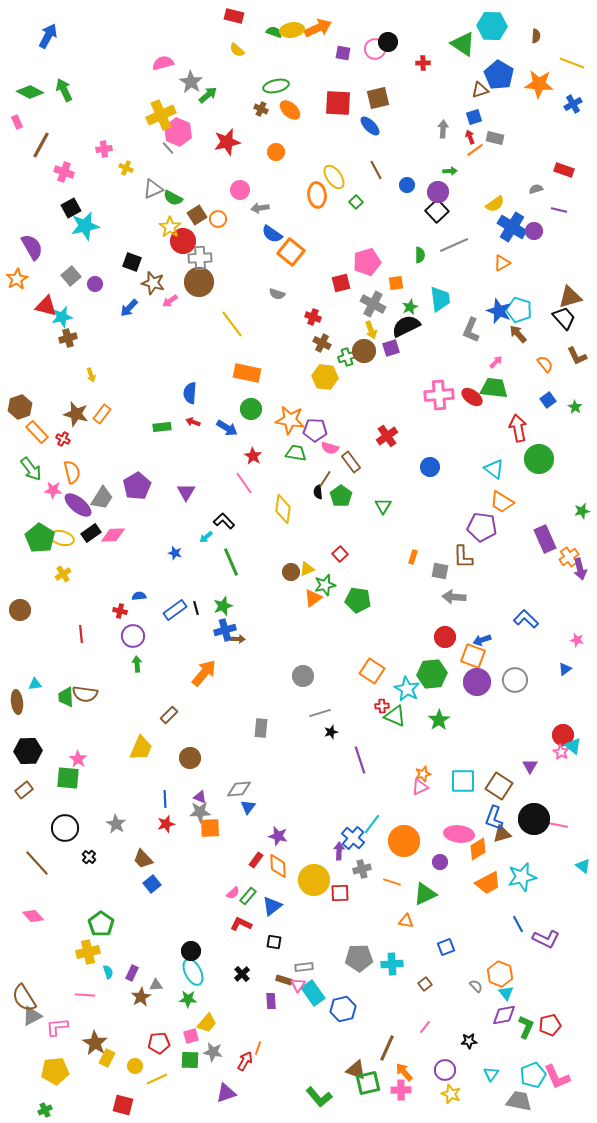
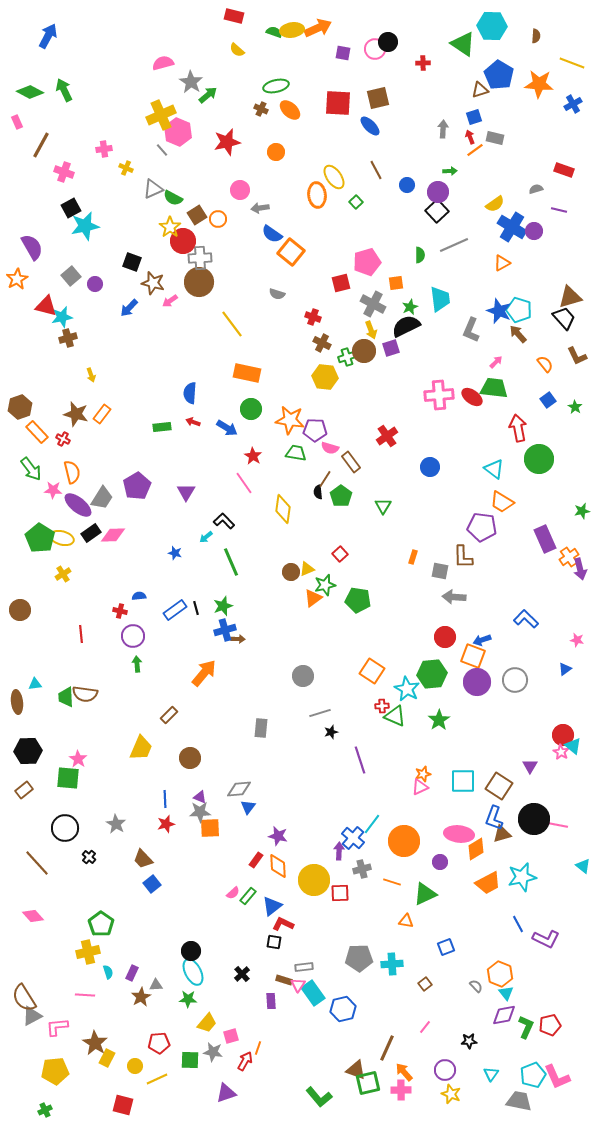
gray line at (168, 148): moved 6 px left, 2 px down
orange diamond at (478, 849): moved 2 px left
red L-shape at (241, 924): moved 42 px right
pink square at (191, 1036): moved 40 px right
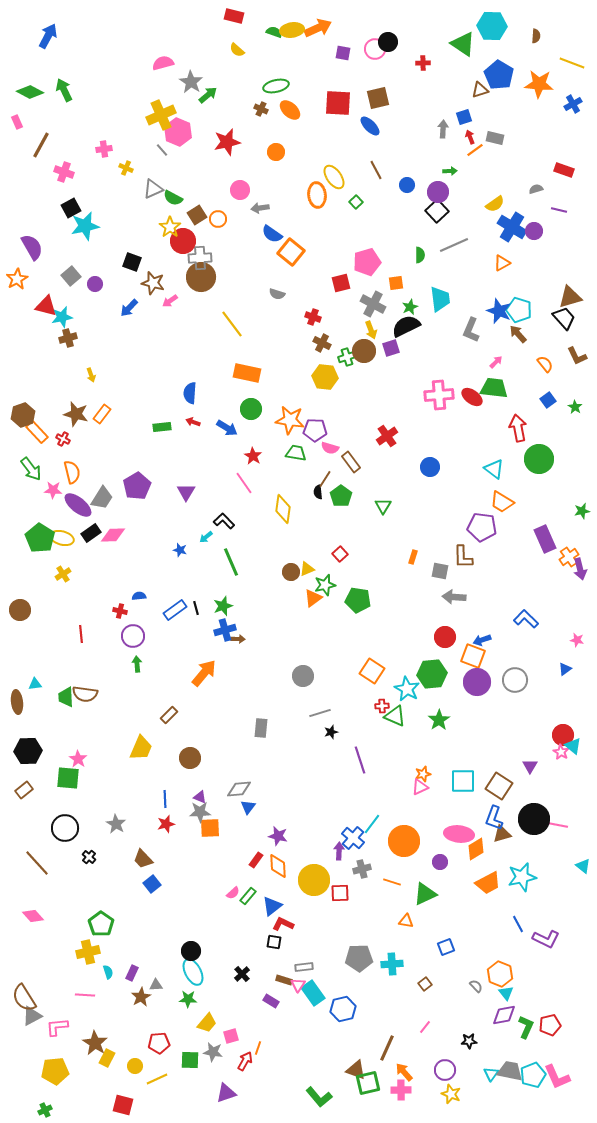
blue square at (474, 117): moved 10 px left
brown circle at (199, 282): moved 2 px right, 5 px up
brown hexagon at (20, 407): moved 3 px right, 8 px down
blue star at (175, 553): moved 5 px right, 3 px up
purple rectangle at (271, 1001): rotated 56 degrees counterclockwise
gray trapezoid at (519, 1101): moved 9 px left, 30 px up
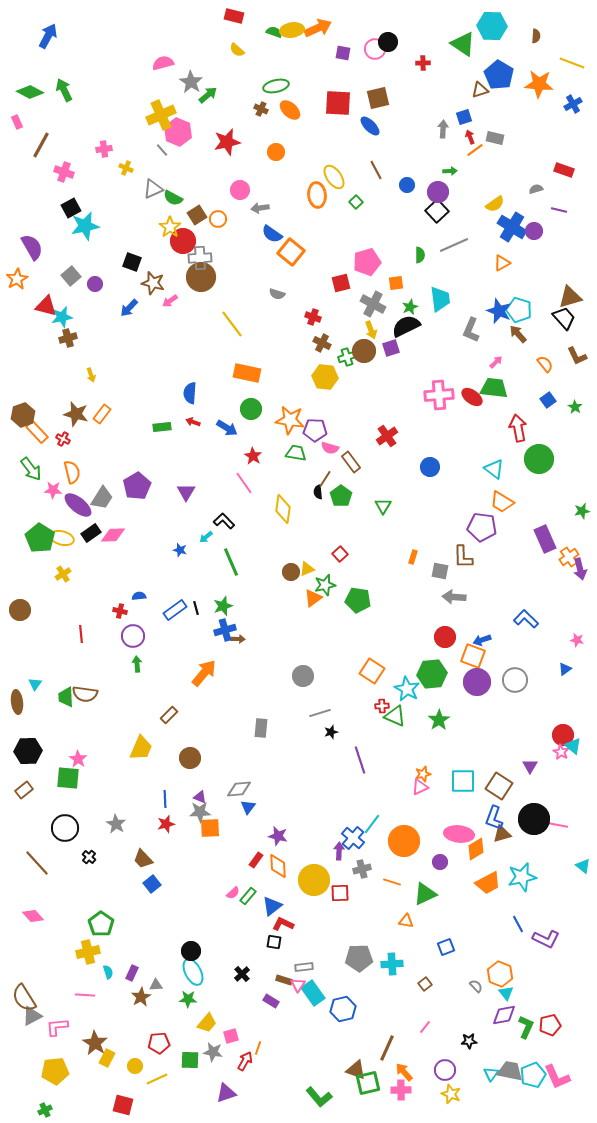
cyan triangle at (35, 684): rotated 48 degrees counterclockwise
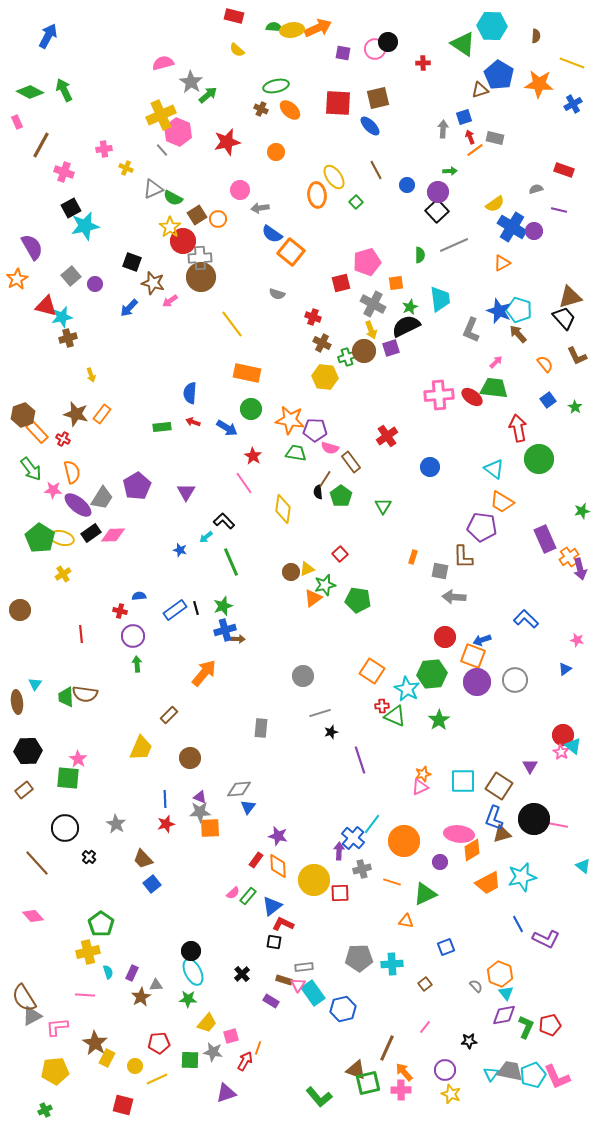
green semicircle at (274, 32): moved 5 px up; rotated 14 degrees counterclockwise
orange diamond at (476, 849): moved 4 px left, 1 px down
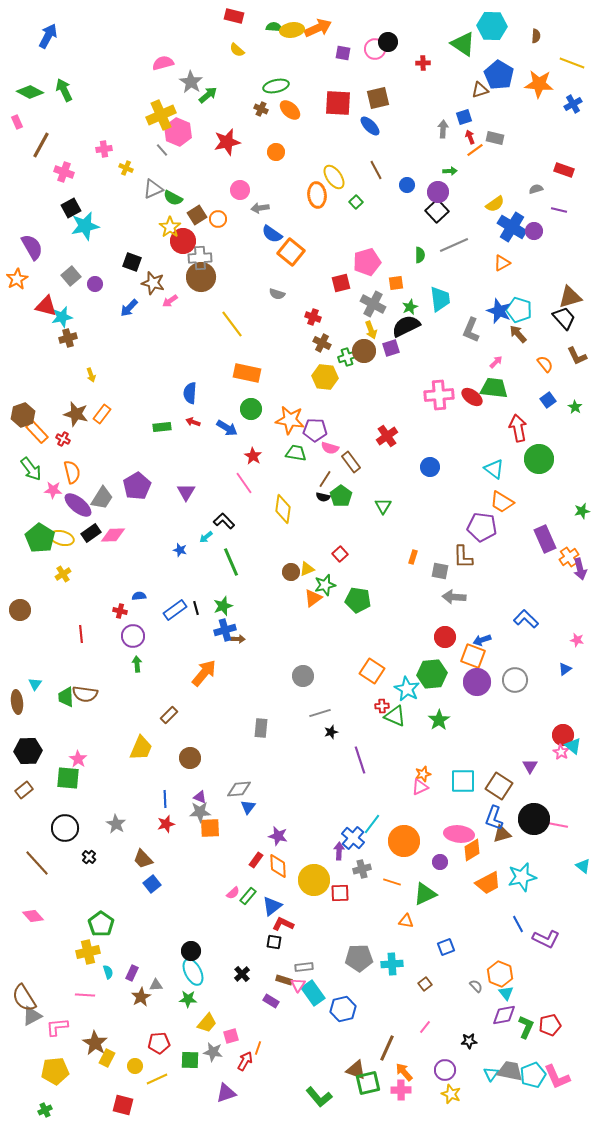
black semicircle at (318, 492): moved 5 px right, 5 px down; rotated 72 degrees counterclockwise
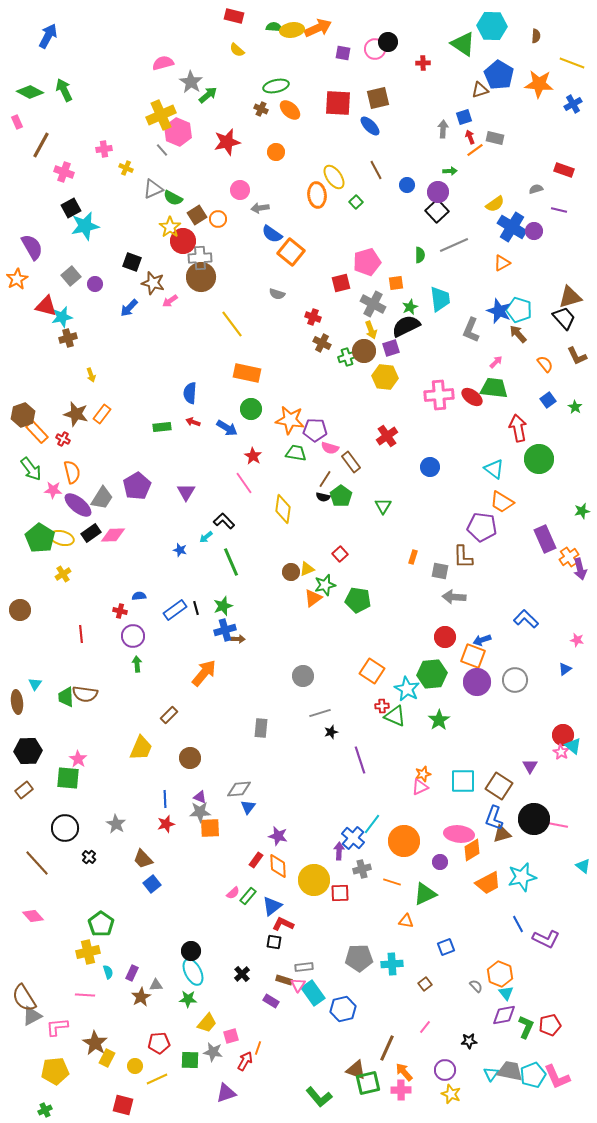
yellow hexagon at (325, 377): moved 60 px right
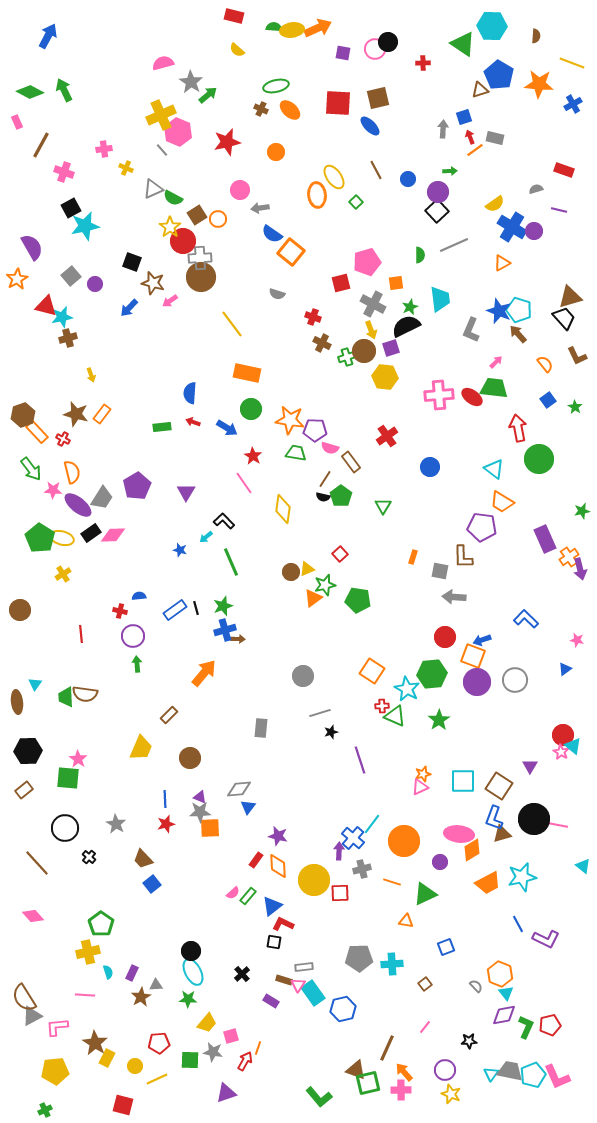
blue circle at (407, 185): moved 1 px right, 6 px up
